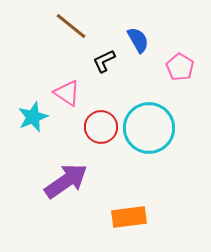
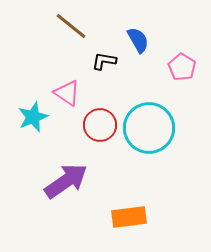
black L-shape: rotated 35 degrees clockwise
pink pentagon: moved 2 px right
red circle: moved 1 px left, 2 px up
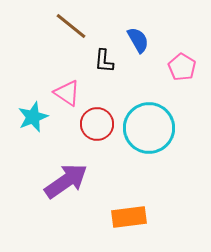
black L-shape: rotated 95 degrees counterclockwise
red circle: moved 3 px left, 1 px up
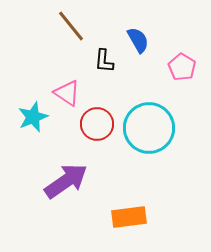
brown line: rotated 12 degrees clockwise
